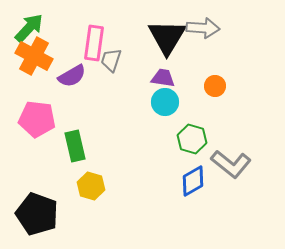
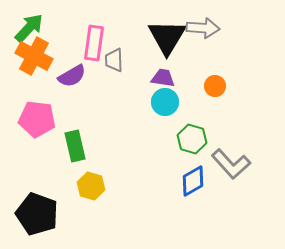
gray trapezoid: moved 3 px right; rotated 20 degrees counterclockwise
gray L-shape: rotated 9 degrees clockwise
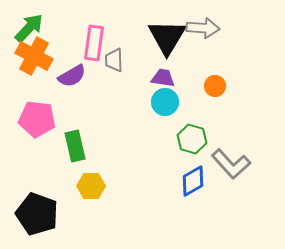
yellow hexagon: rotated 16 degrees counterclockwise
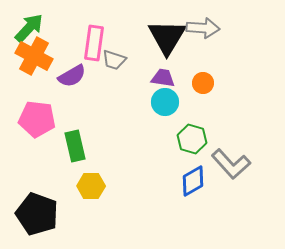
gray trapezoid: rotated 70 degrees counterclockwise
orange circle: moved 12 px left, 3 px up
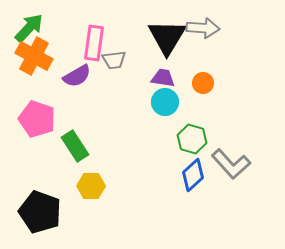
gray trapezoid: rotated 25 degrees counterclockwise
purple semicircle: moved 5 px right
pink pentagon: rotated 12 degrees clockwise
green rectangle: rotated 20 degrees counterclockwise
blue diamond: moved 6 px up; rotated 12 degrees counterclockwise
black pentagon: moved 3 px right, 2 px up
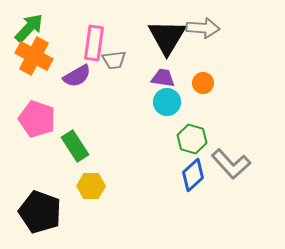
cyan circle: moved 2 px right
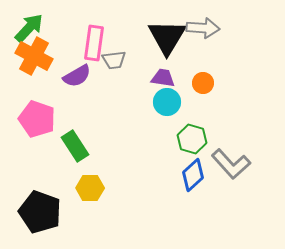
yellow hexagon: moved 1 px left, 2 px down
